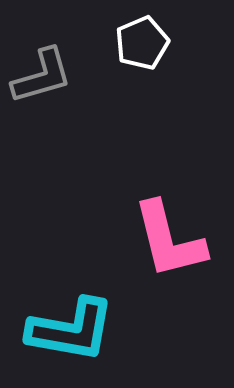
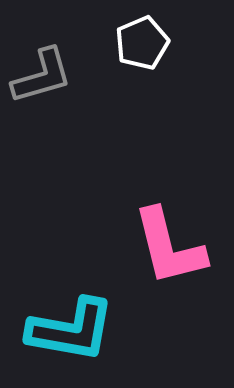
pink L-shape: moved 7 px down
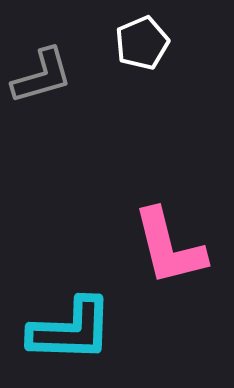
cyan L-shape: rotated 8 degrees counterclockwise
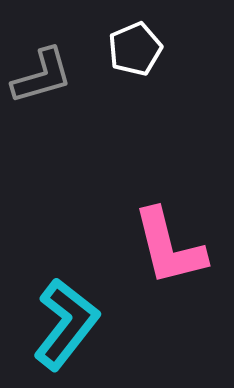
white pentagon: moved 7 px left, 6 px down
cyan L-shape: moved 5 px left, 6 px up; rotated 54 degrees counterclockwise
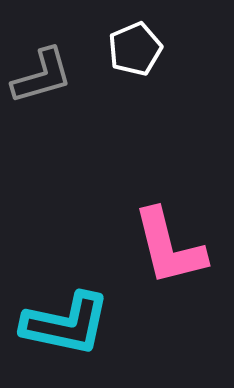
cyan L-shape: rotated 64 degrees clockwise
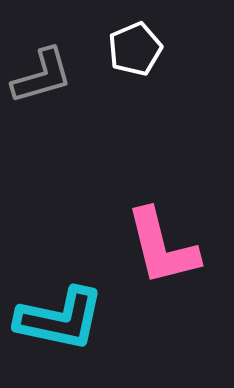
pink L-shape: moved 7 px left
cyan L-shape: moved 6 px left, 5 px up
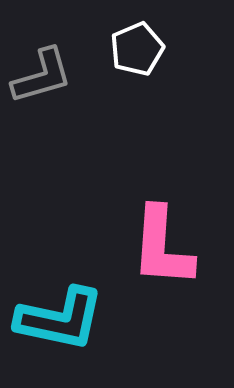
white pentagon: moved 2 px right
pink L-shape: rotated 18 degrees clockwise
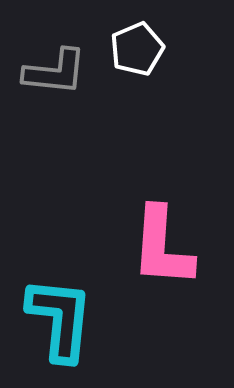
gray L-shape: moved 13 px right, 4 px up; rotated 22 degrees clockwise
cyan L-shape: rotated 96 degrees counterclockwise
